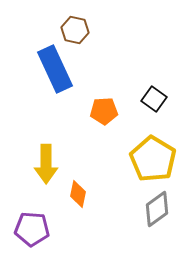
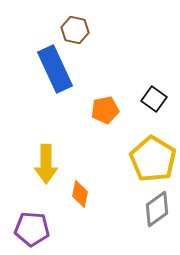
orange pentagon: moved 1 px right, 1 px up; rotated 8 degrees counterclockwise
orange diamond: moved 2 px right
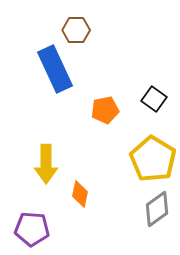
brown hexagon: moved 1 px right; rotated 12 degrees counterclockwise
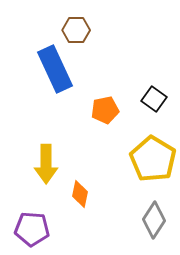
gray diamond: moved 3 px left, 11 px down; rotated 21 degrees counterclockwise
